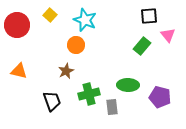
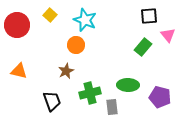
green rectangle: moved 1 px right, 1 px down
green cross: moved 1 px right, 1 px up
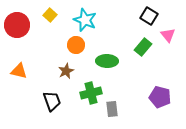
black square: rotated 36 degrees clockwise
green ellipse: moved 21 px left, 24 px up
green cross: moved 1 px right
gray rectangle: moved 2 px down
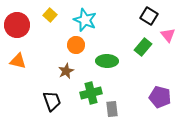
orange triangle: moved 1 px left, 10 px up
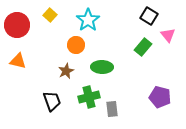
cyan star: moved 3 px right; rotated 15 degrees clockwise
green ellipse: moved 5 px left, 6 px down
green cross: moved 2 px left, 4 px down
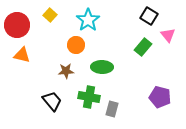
orange triangle: moved 4 px right, 6 px up
brown star: rotated 21 degrees clockwise
green cross: rotated 25 degrees clockwise
black trapezoid: rotated 20 degrees counterclockwise
gray rectangle: rotated 21 degrees clockwise
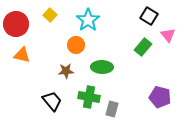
red circle: moved 1 px left, 1 px up
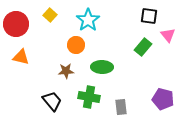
black square: rotated 24 degrees counterclockwise
orange triangle: moved 1 px left, 2 px down
purple pentagon: moved 3 px right, 2 px down
gray rectangle: moved 9 px right, 2 px up; rotated 21 degrees counterclockwise
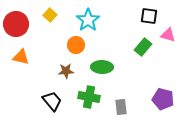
pink triangle: rotated 35 degrees counterclockwise
